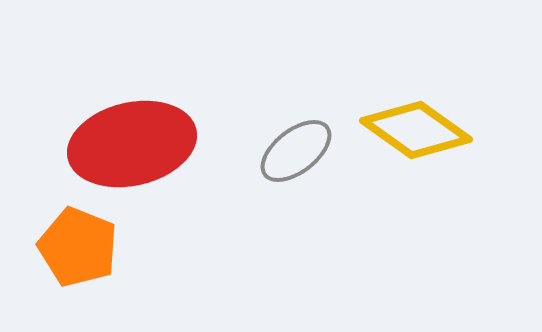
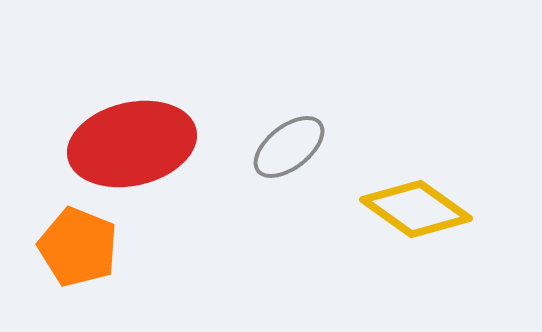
yellow diamond: moved 79 px down
gray ellipse: moved 7 px left, 4 px up
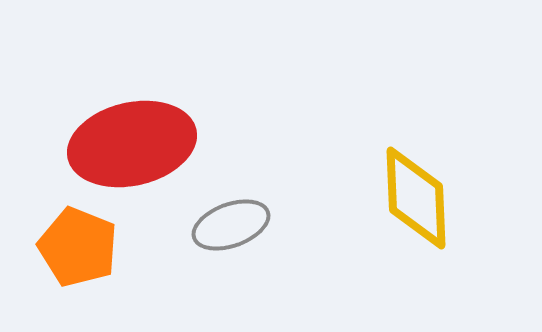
gray ellipse: moved 58 px left, 78 px down; rotated 18 degrees clockwise
yellow diamond: moved 11 px up; rotated 52 degrees clockwise
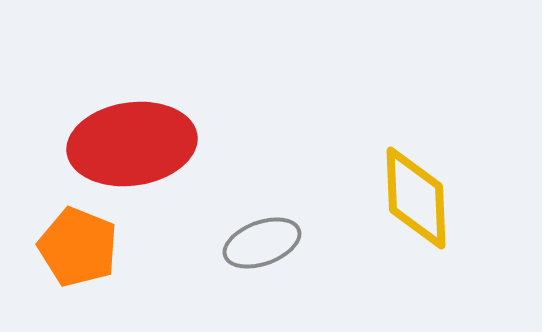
red ellipse: rotated 5 degrees clockwise
gray ellipse: moved 31 px right, 18 px down
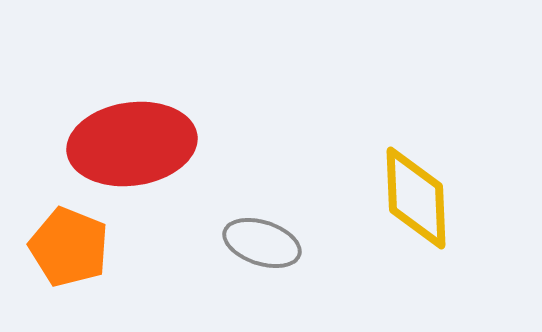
gray ellipse: rotated 38 degrees clockwise
orange pentagon: moved 9 px left
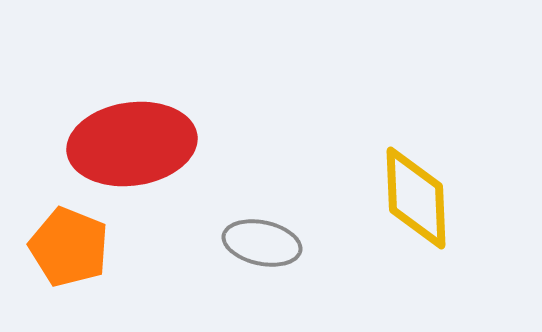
gray ellipse: rotated 6 degrees counterclockwise
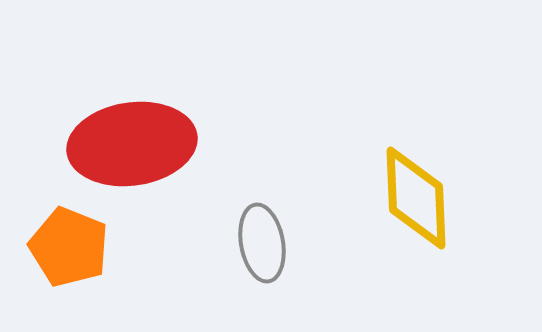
gray ellipse: rotated 68 degrees clockwise
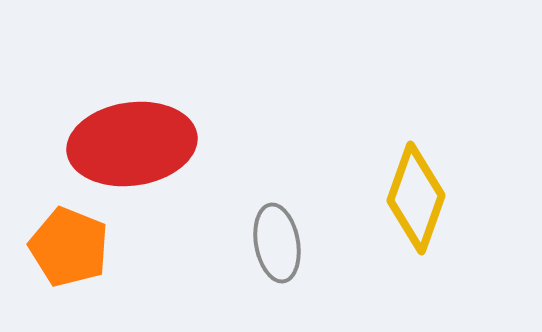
yellow diamond: rotated 22 degrees clockwise
gray ellipse: moved 15 px right
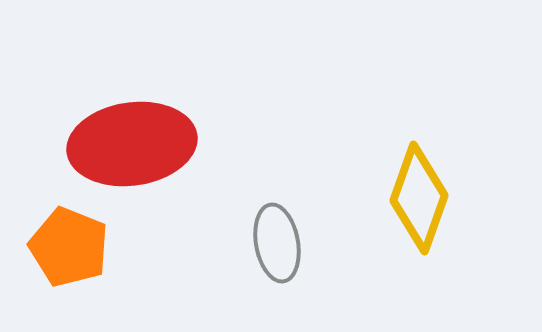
yellow diamond: moved 3 px right
